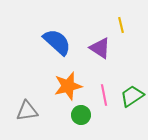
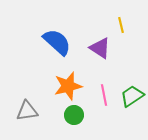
green circle: moved 7 px left
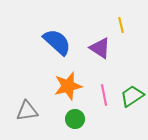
green circle: moved 1 px right, 4 px down
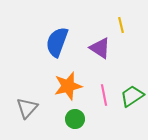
blue semicircle: rotated 112 degrees counterclockwise
gray triangle: moved 3 px up; rotated 40 degrees counterclockwise
